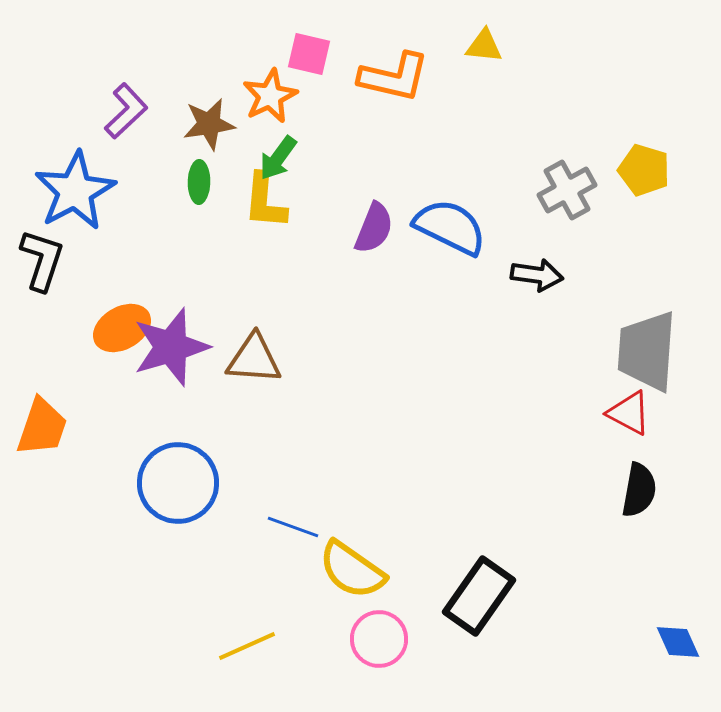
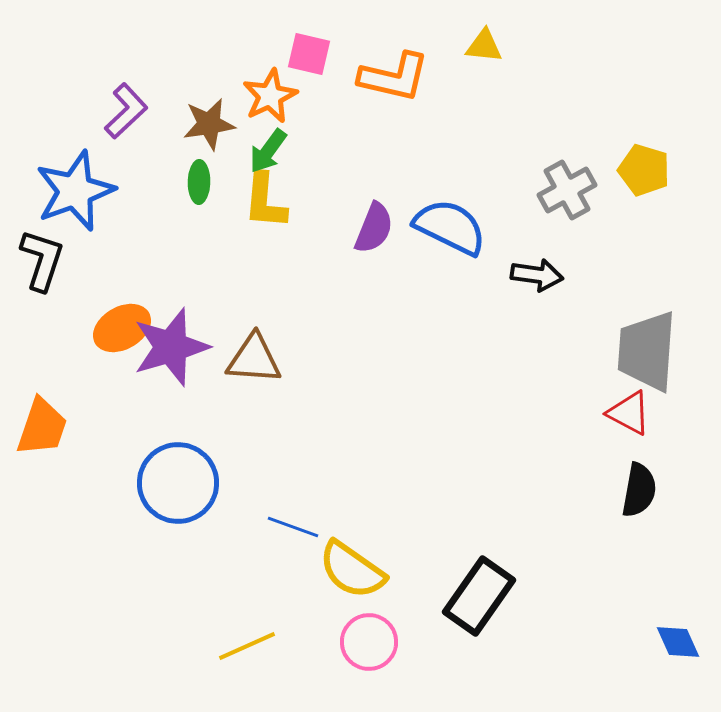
green arrow: moved 10 px left, 7 px up
blue star: rotated 8 degrees clockwise
pink circle: moved 10 px left, 3 px down
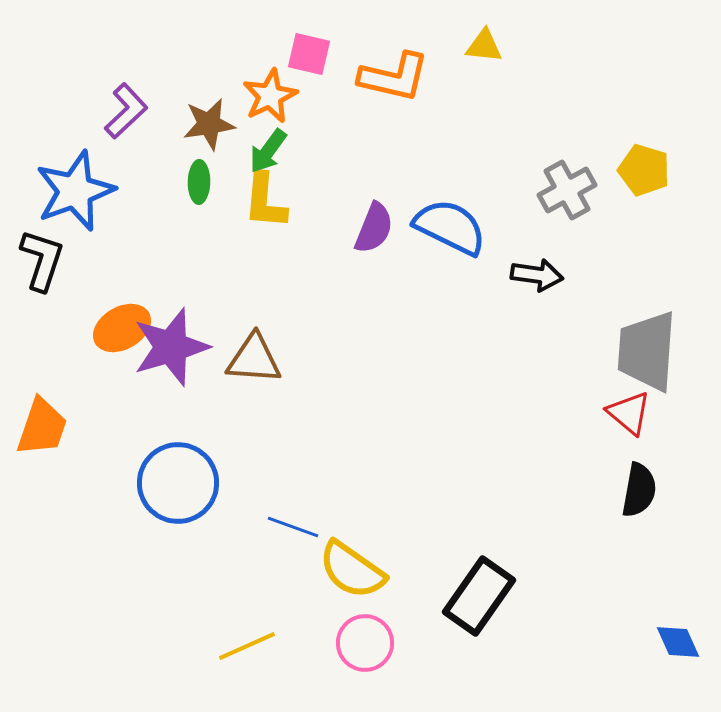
red triangle: rotated 12 degrees clockwise
pink circle: moved 4 px left, 1 px down
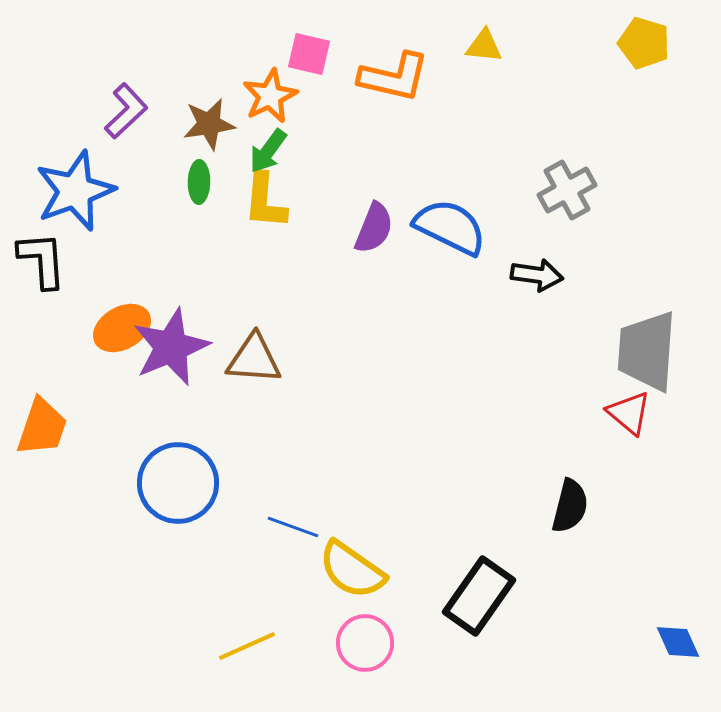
yellow pentagon: moved 127 px up
black L-shape: rotated 22 degrees counterclockwise
purple star: rotated 6 degrees counterclockwise
black semicircle: moved 69 px left, 16 px down; rotated 4 degrees clockwise
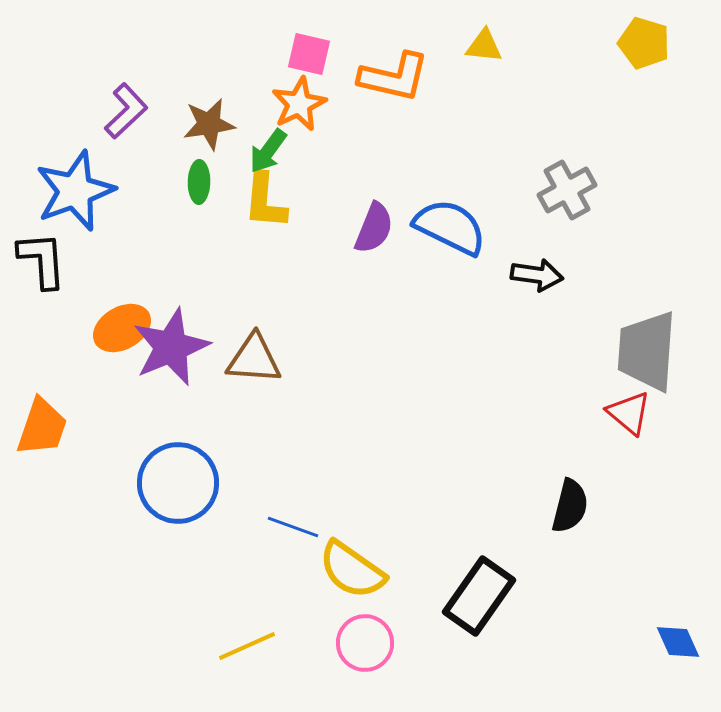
orange star: moved 29 px right, 8 px down
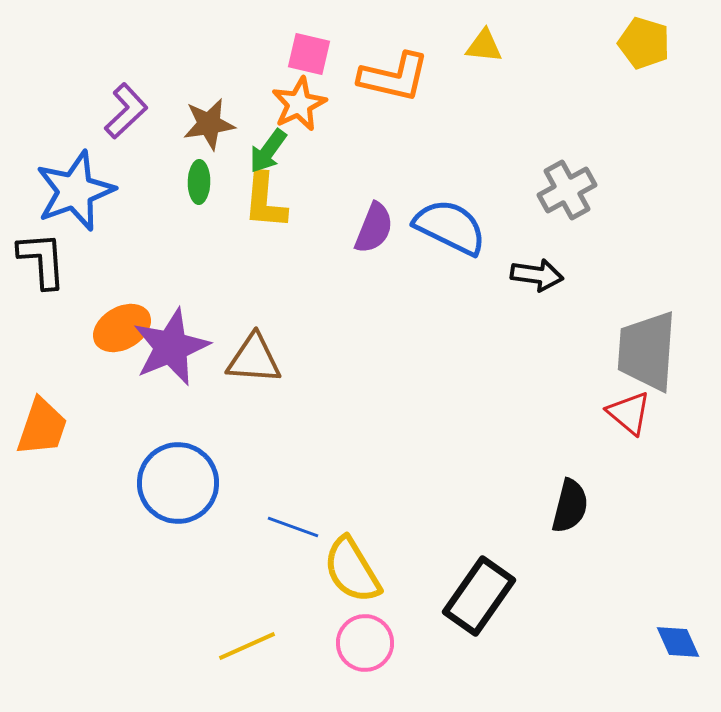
yellow semicircle: rotated 24 degrees clockwise
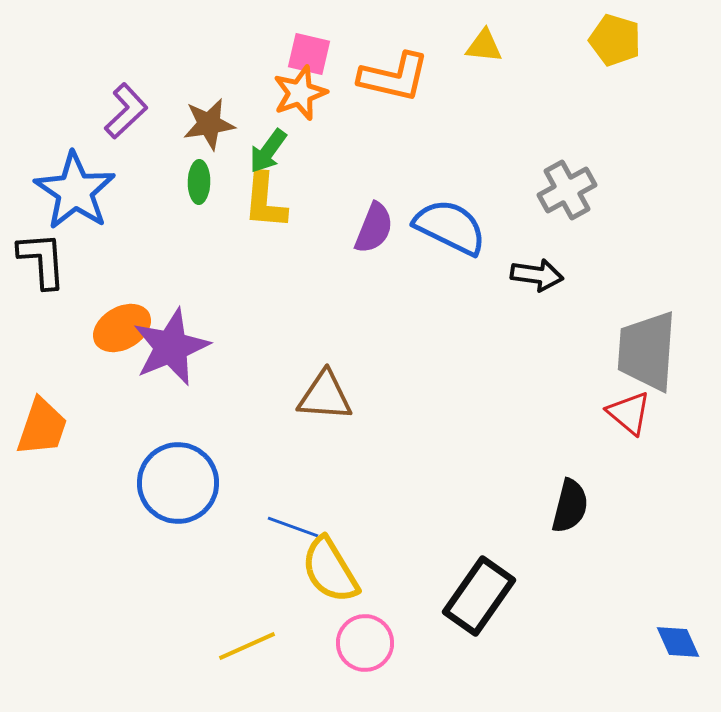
yellow pentagon: moved 29 px left, 3 px up
orange star: moved 1 px right, 11 px up; rotated 6 degrees clockwise
blue star: rotated 18 degrees counterclockwise
brown triangle: moved 71 px right, 37 px down
yellow semicircle: moved 22 px left
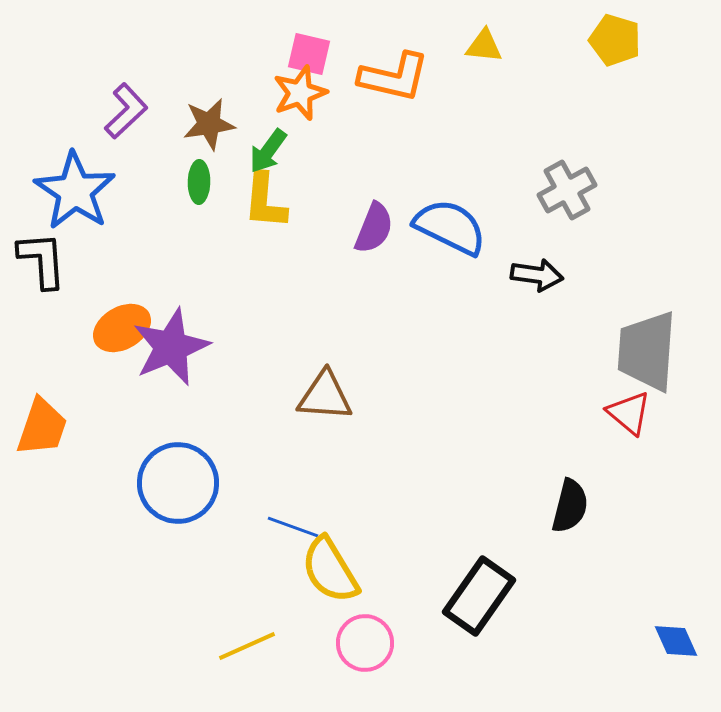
blue diamond: moved 2 px left, 1 px up
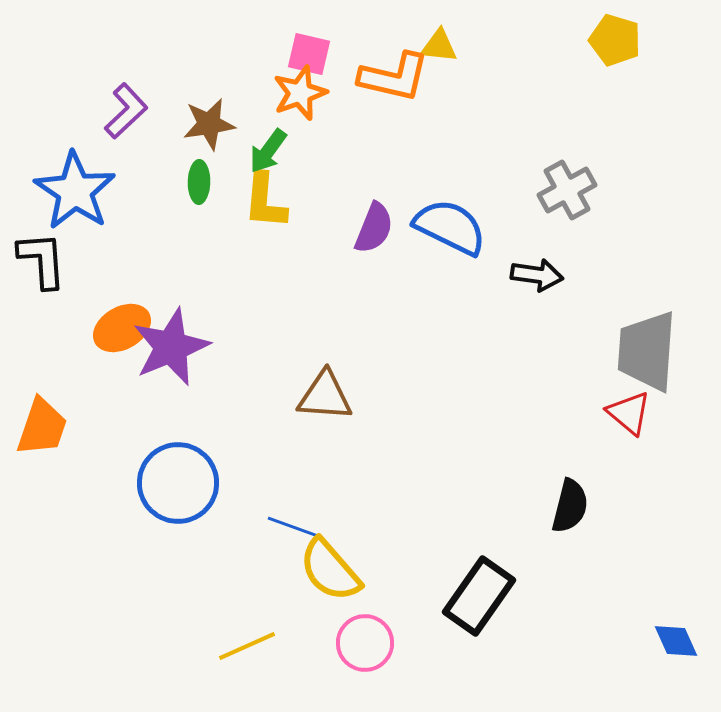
yellow triangle: moved 45 px left
yellow semicircle: rotated 10 degrees counterclockwise
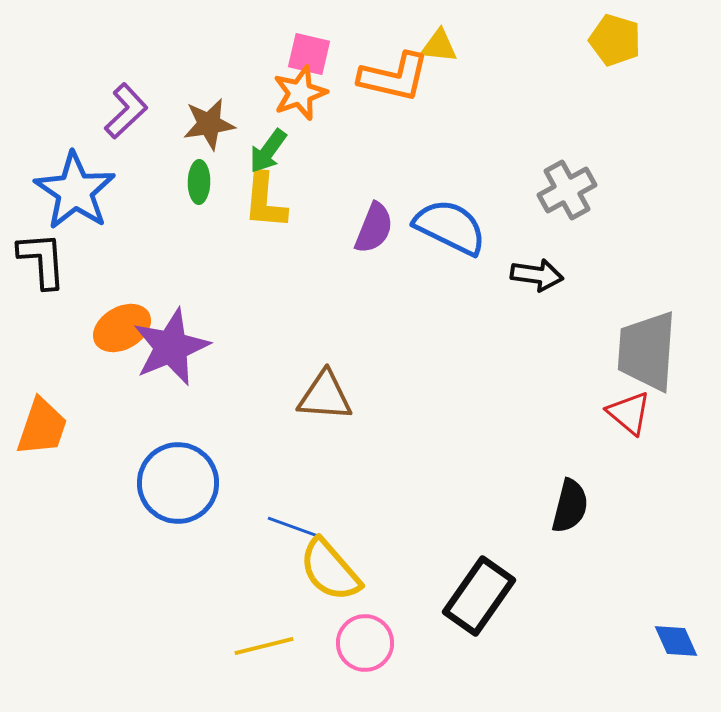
yellow line: moved 17 px right; rotated 10 degrees clockwise
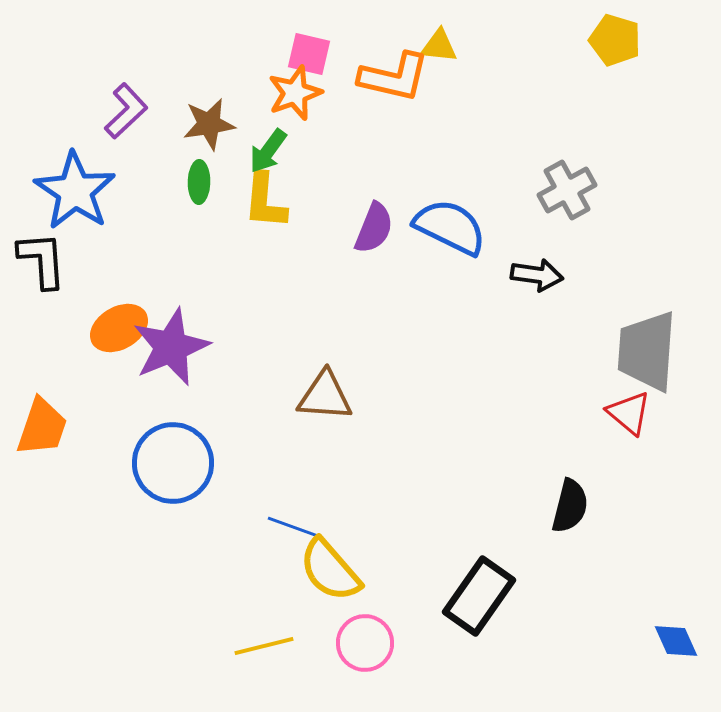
orange star: moved 5 px left
orange ellipse: moved 3 px left
blue circle: moved 5 px left, 20 px up
